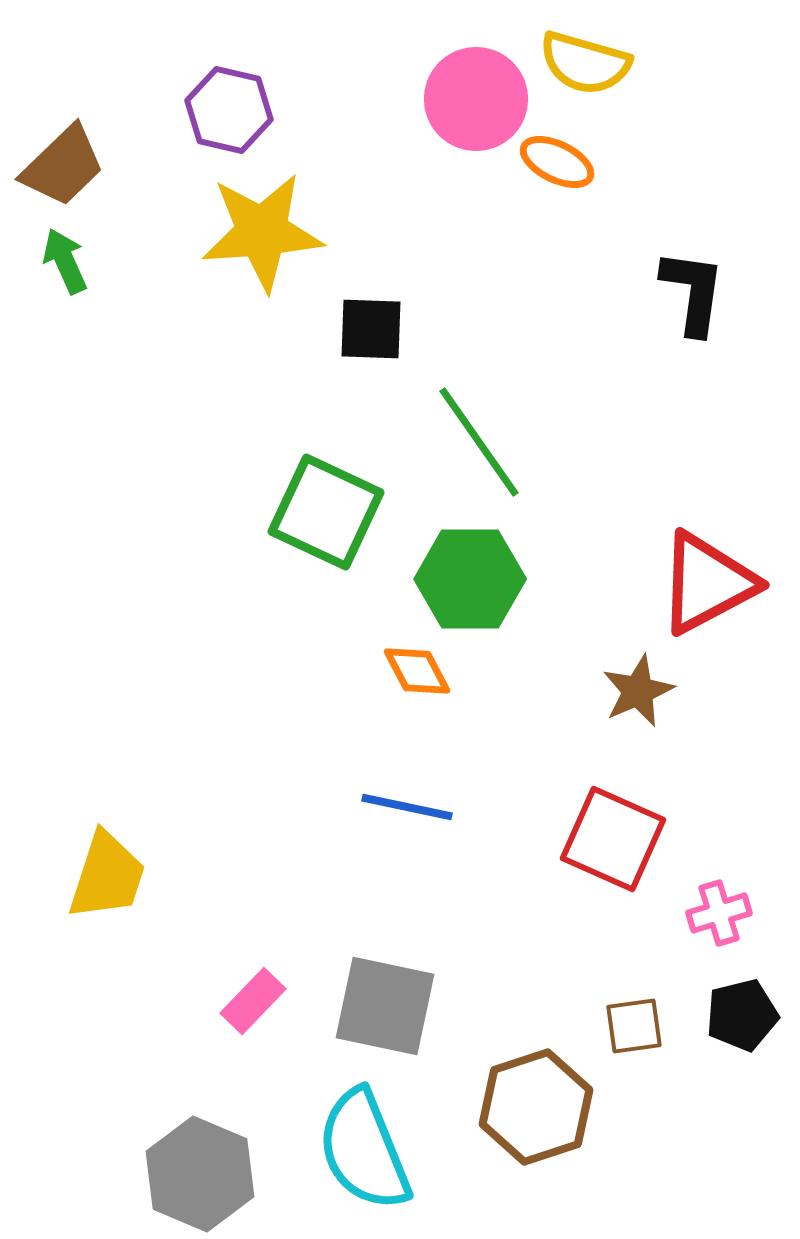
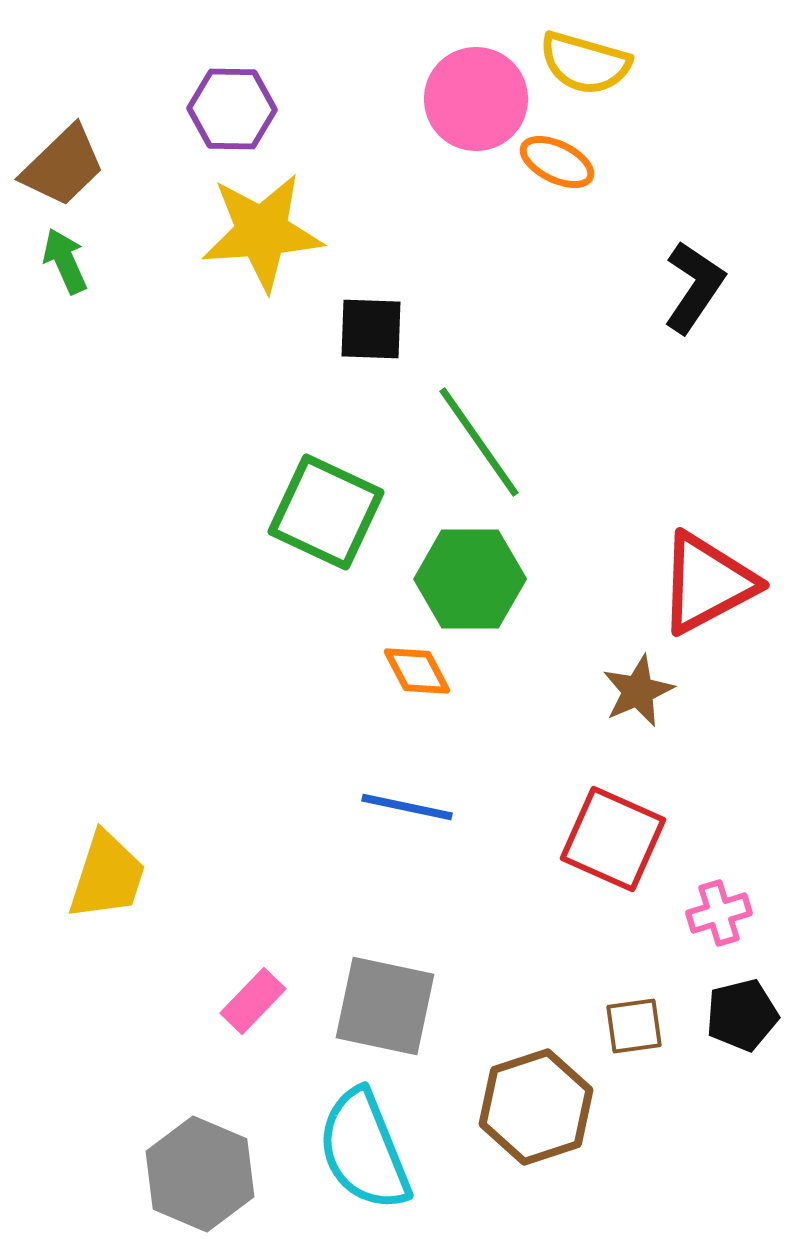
purple hexagon: moved 3 px right, 1 px up; rotated 12 degrees counterclockwise
black L-shape: moved 1 px right, 5 px up; rotated 26 degrees clockwise
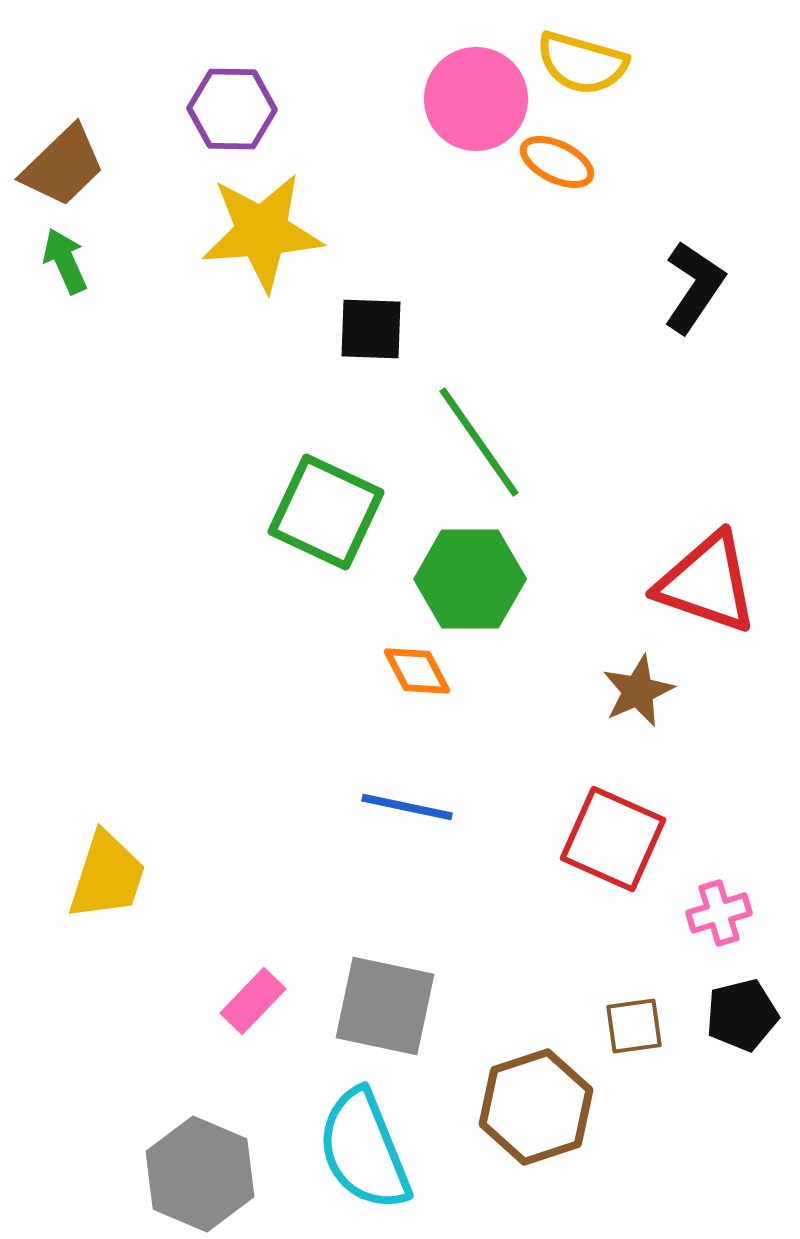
yellow semicircle: moved 3 px left
red triangle: rotated 47 degrees clockwise
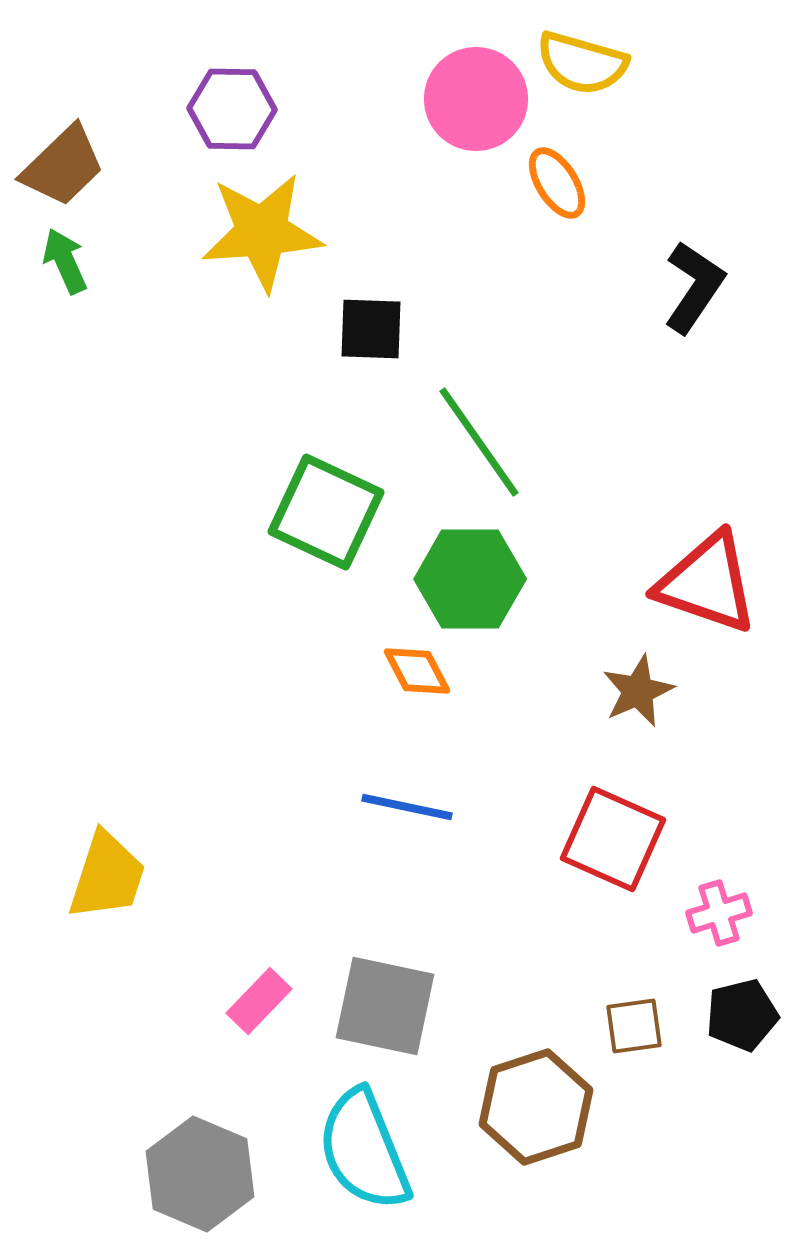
orange ellipse: moved 21 px down; rotated 32 degrees clockwise
pink rectangle: moved 6 px right
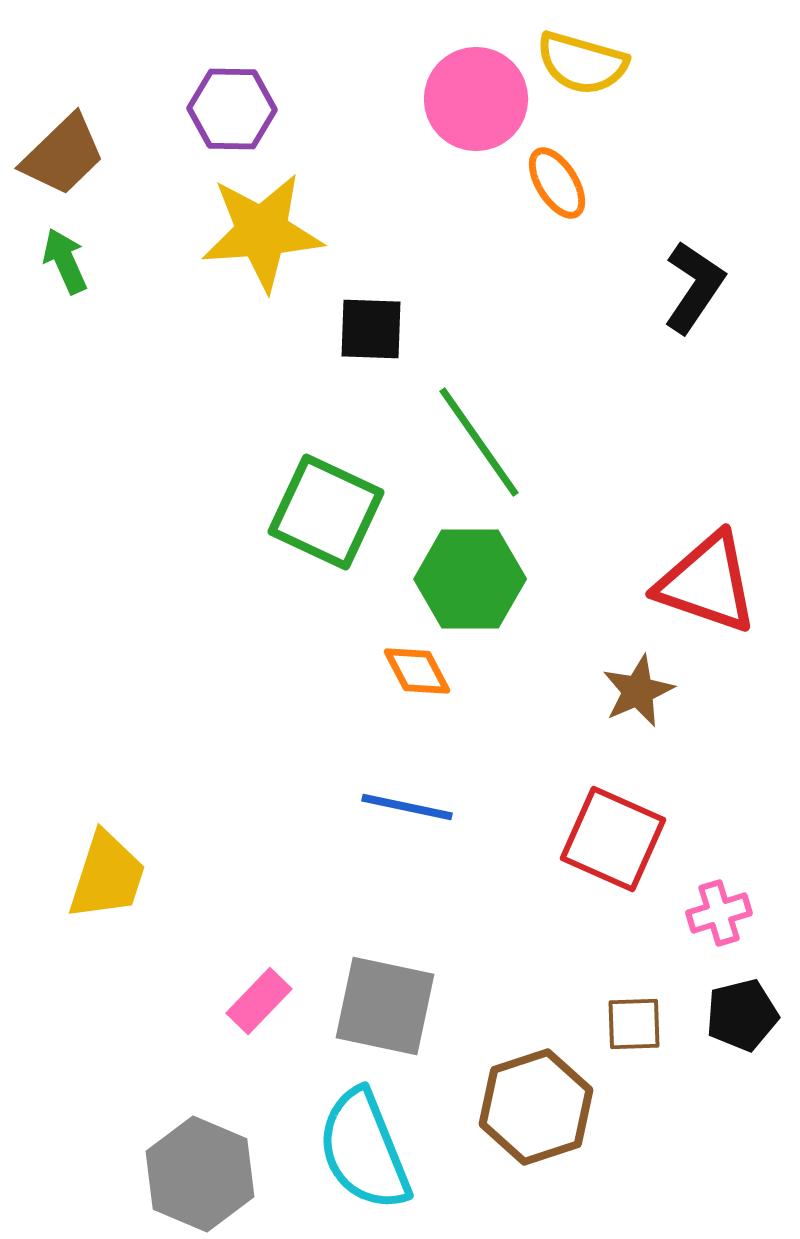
brown trapezoid: moved 11 px up
brown square: moved 2 px up; rotated 6 degrees clockwise
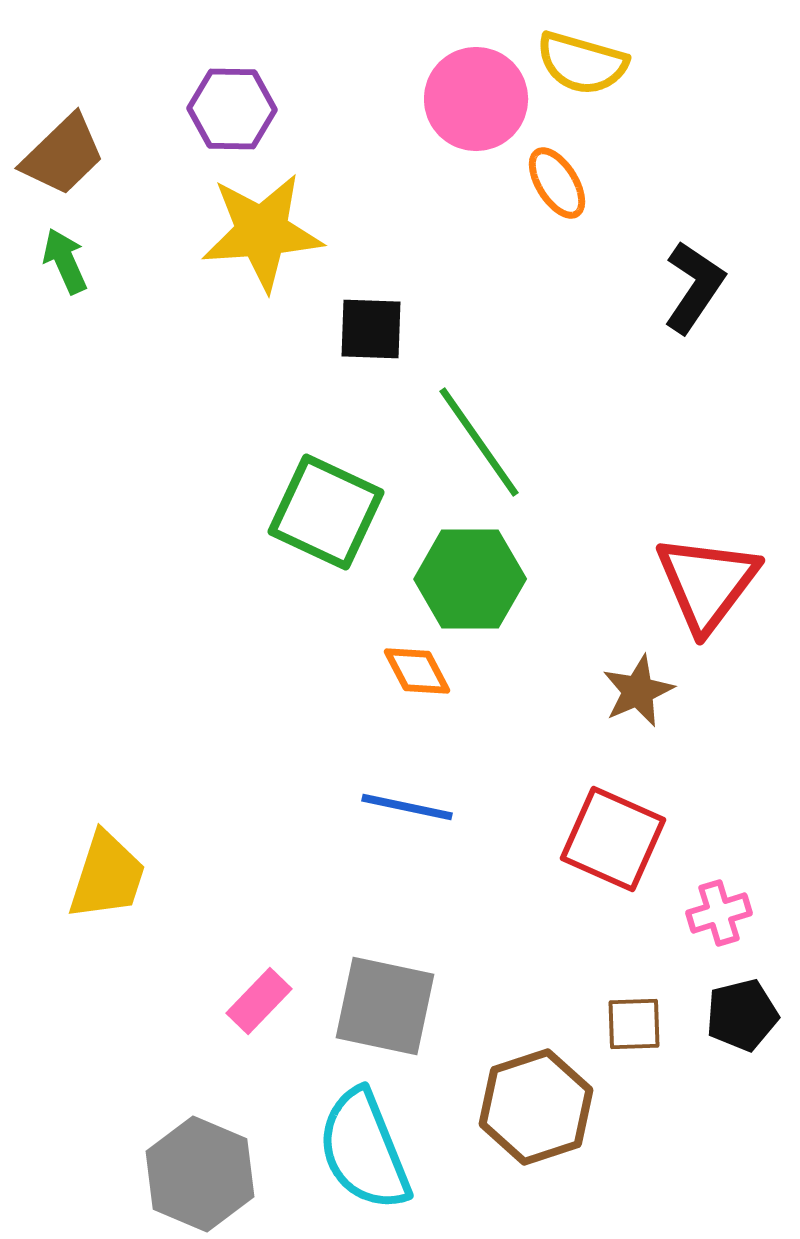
red triangle: rotated 48 degrees clockwise
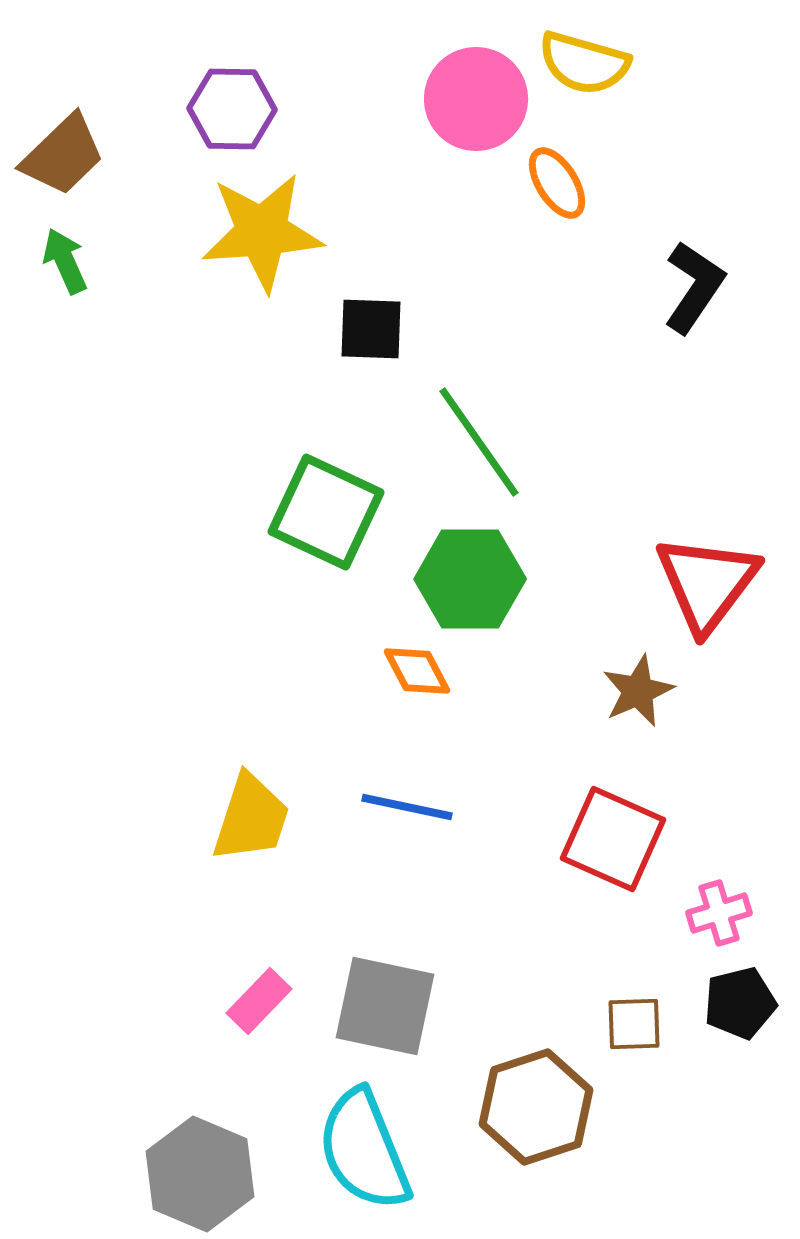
yellow semicircle: moved 2 px right
yellow trapezoid: moved 144 px right, 58 px up
black pentagon: moved 2 px left, 12 px up
